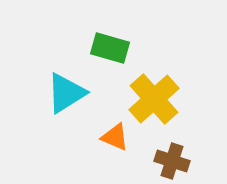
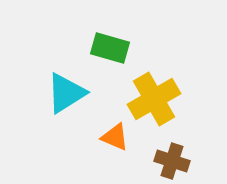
yellow cross: rotated 12 degrees clockwise
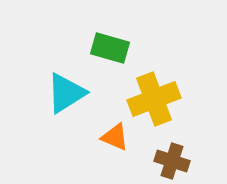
yellow cross: rotated 9 degrees clockwise
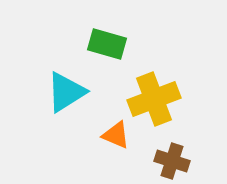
green rectangle: moved 3 px left, 4 px up
cyan triangle: moved 1 px up
orange triangle: moved 1 px right, 2 px up
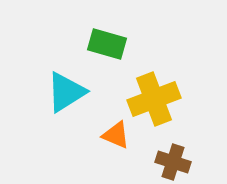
brown cross: moved 1 px right, 1 px down
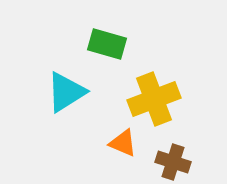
orange triangle: moved 7 px right, 8 px down
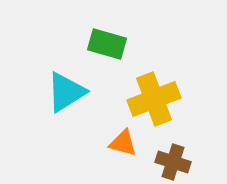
orange triangle: rotated 8 degrees counterclockwise
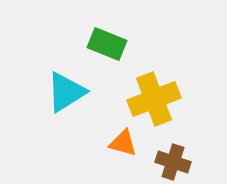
green rectangle: rotated 6 degrees clockwise
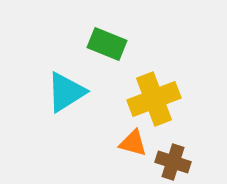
orange triangle: moved 10 px right
